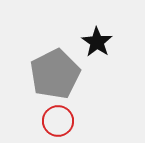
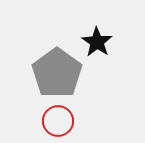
gray pentagon: moved 2 px right, 1 px up; rotated 9 degrees counterclockwise
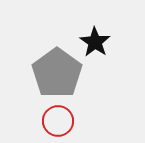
black star: moved 2 px left
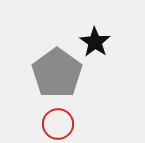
red circle: moved 3 px down
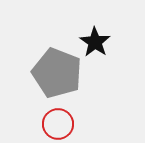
gray pentagon: rotated 15 degrees counterclockwise
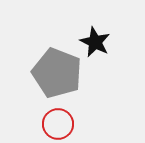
black star: rotated 8 degrees counterclockwise
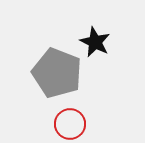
red circle: moved 12 px right
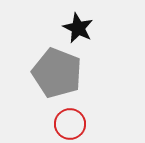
black star: moved 17 px left, 14 px up
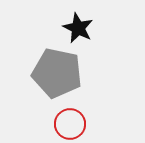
gray pentagon: rotated 9 degrees counterclockwise
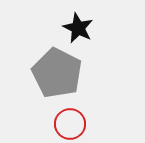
gray pentagon: rotated 15 degrees clockwise
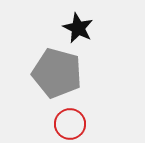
gray pentagon: rotated 12 degrees counterclockwise
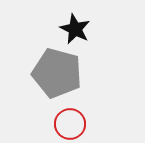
black star: moved 3 px left, 1 px down
